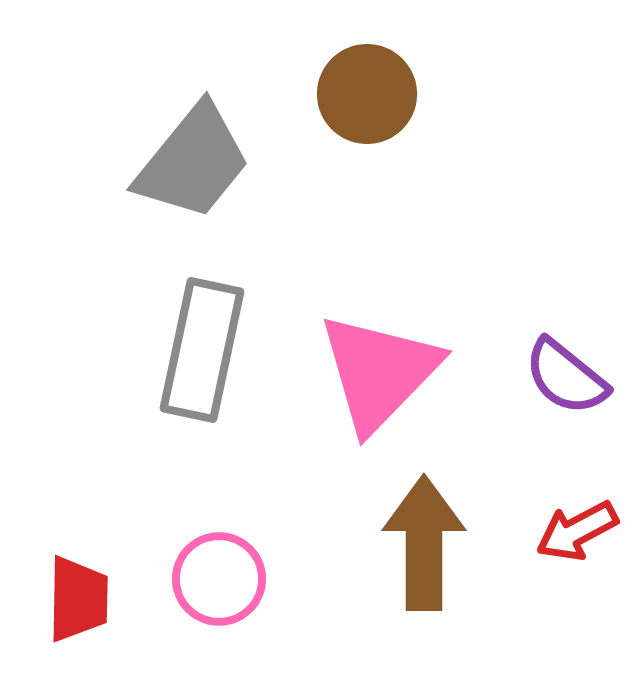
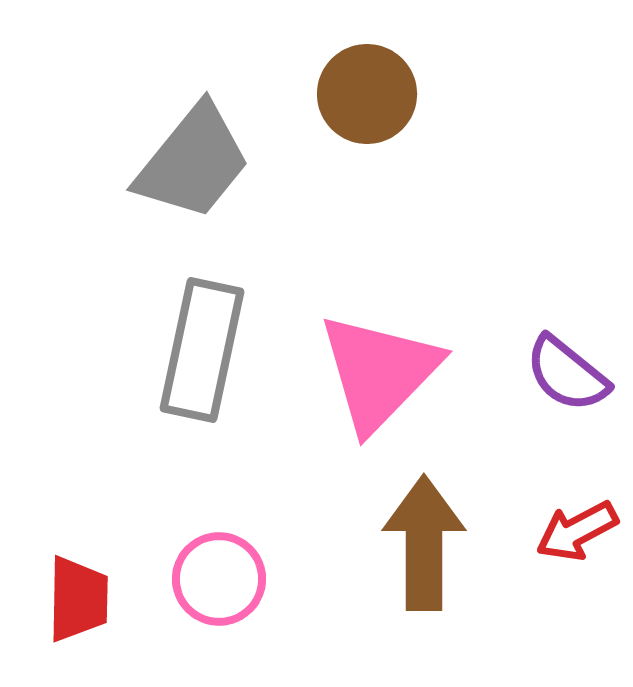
purple semicircle: moved 1 px right, 3 px up
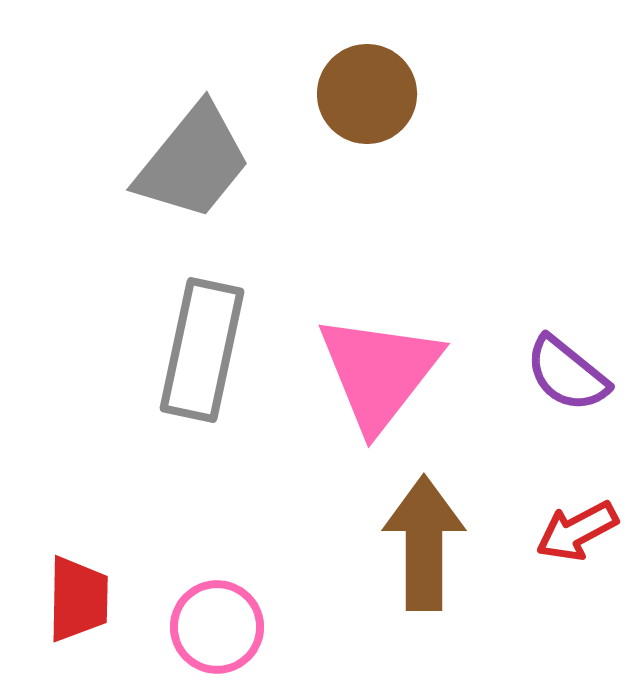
pink triangle: rotated 6 degrees counterclockwise
pink circle: moved 2 px left, 48 px down
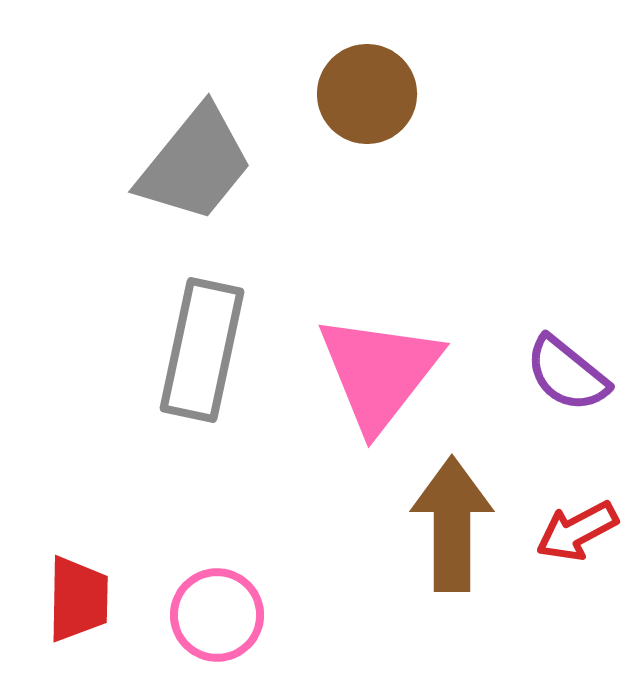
gray trapezoid: moved 2 px right, 2 px down
brown arrow: moved 28 px right, 19 px up
pink circle: moved 12 px up
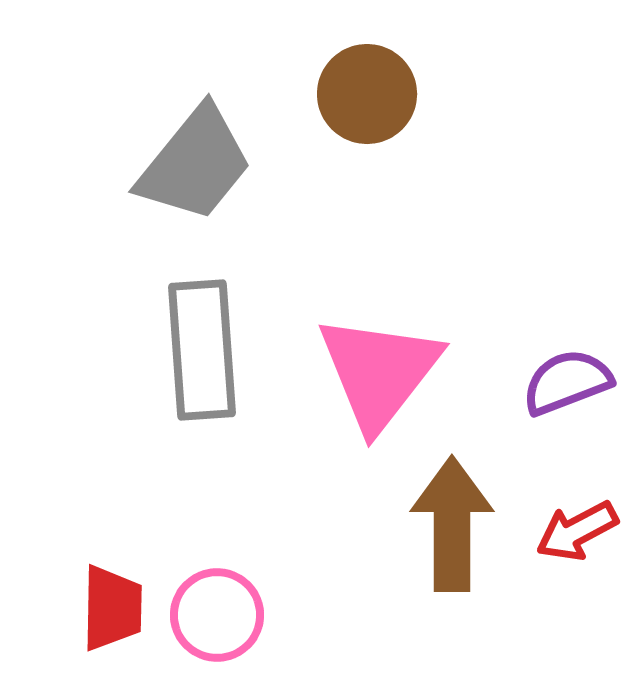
gray rectangle: rotated 16 degrees counterclockwise
purple semicircle: moved 8 px down; rotated 120 degrees clockwise
red trapezoid: moved 34 px right, 9 px down
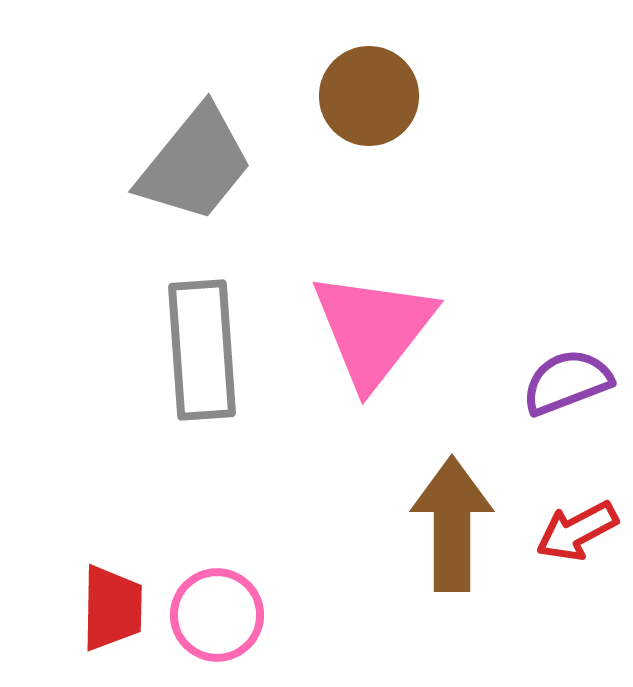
brown circle: moved 2 px right, 2 px down
pink triangle: moved 6 px left, 43 px up
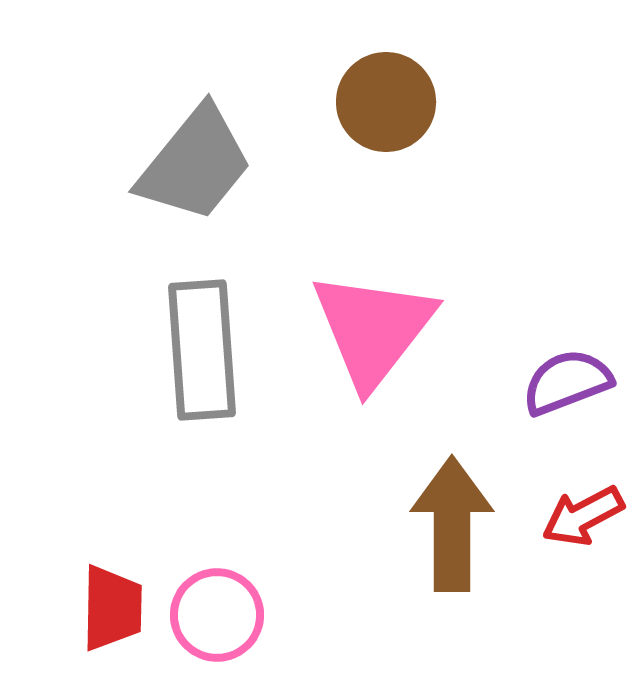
brown circle: moved 17 px right, 6 px down
red arrow: moved 6 px right, 15 px up
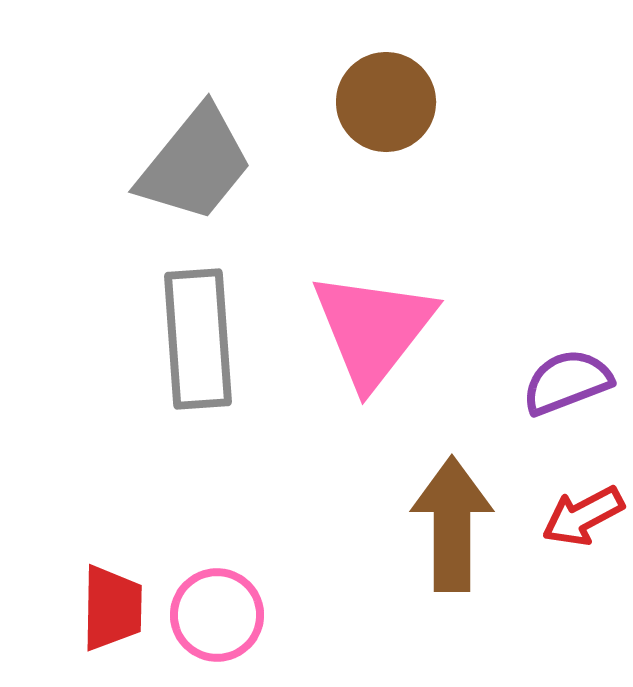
gray rectangle: moved 4 px left, 11 px up
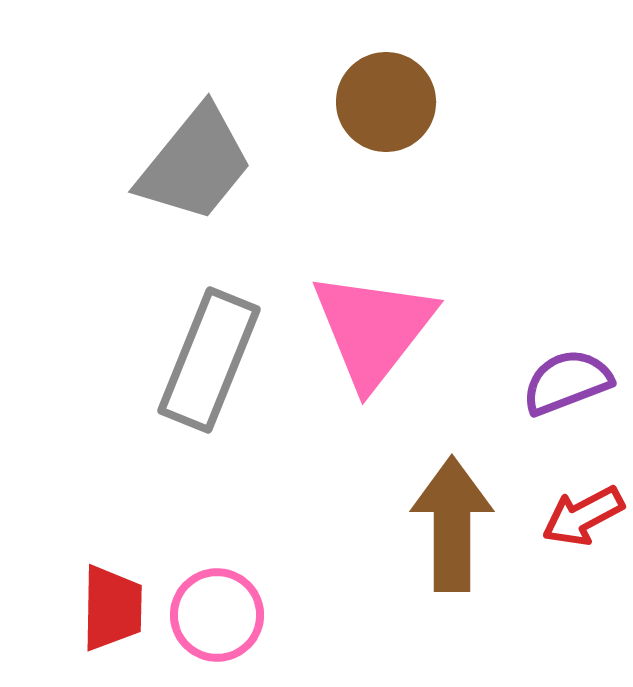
gray rectangle: moved 11 px right, 21 px down; rotated 26 degrees clockwise
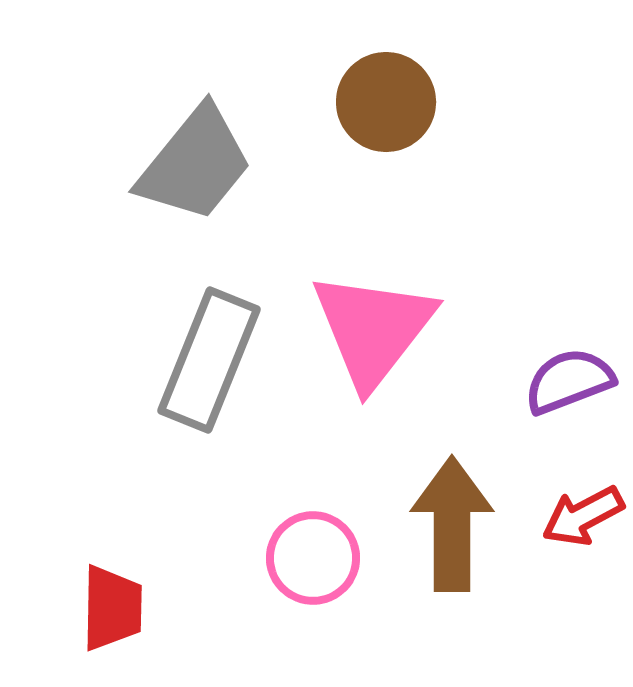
purple semicircle: moved 2 px right, 1 px up
pink circle: moved 96 px right, 57 px up
